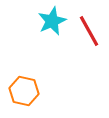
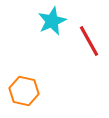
red line: moved 10 px down
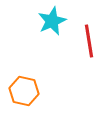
red line: rotated 20 degrees clockwise
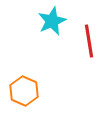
orange hexagon: rotated 12 degrees clockwise
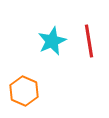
cyan star: moved 20 px down
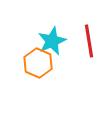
orange hexagon: moved 14 px right, 28 px up
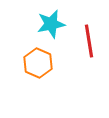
cyan star: moved 1 px left, 17 px up; rotated 12 degrees clockwise
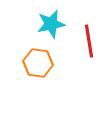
orange hexagon: rotated 16 degrees counterclockwise
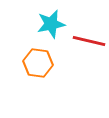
red line: rotated 68 degrees counterclockwise
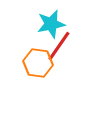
red line: moved 30 px left, 5 px down; rotated 68 degrees counterclockwise
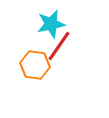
orange hexagon: moved 3 px left, 2 px down
